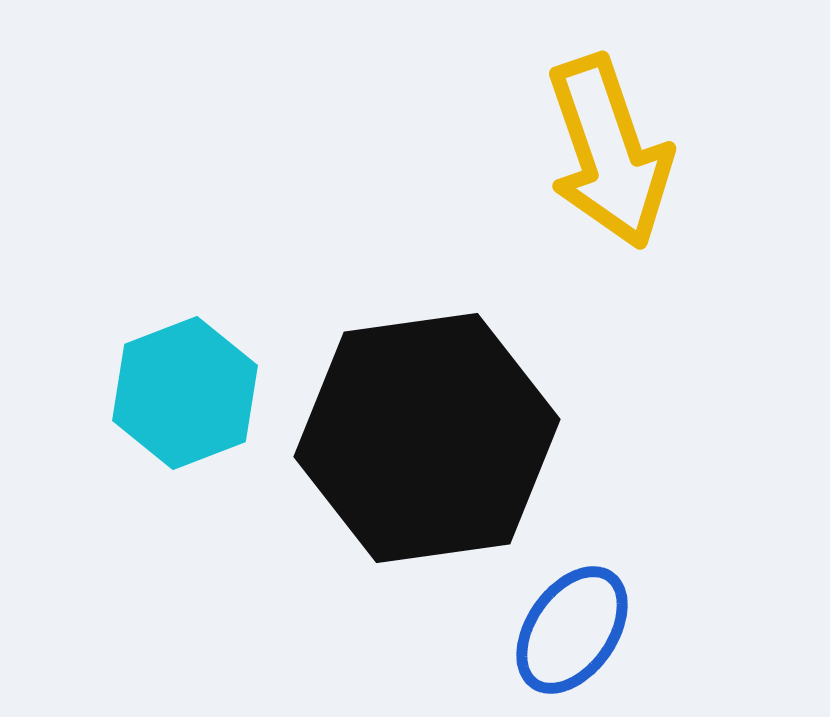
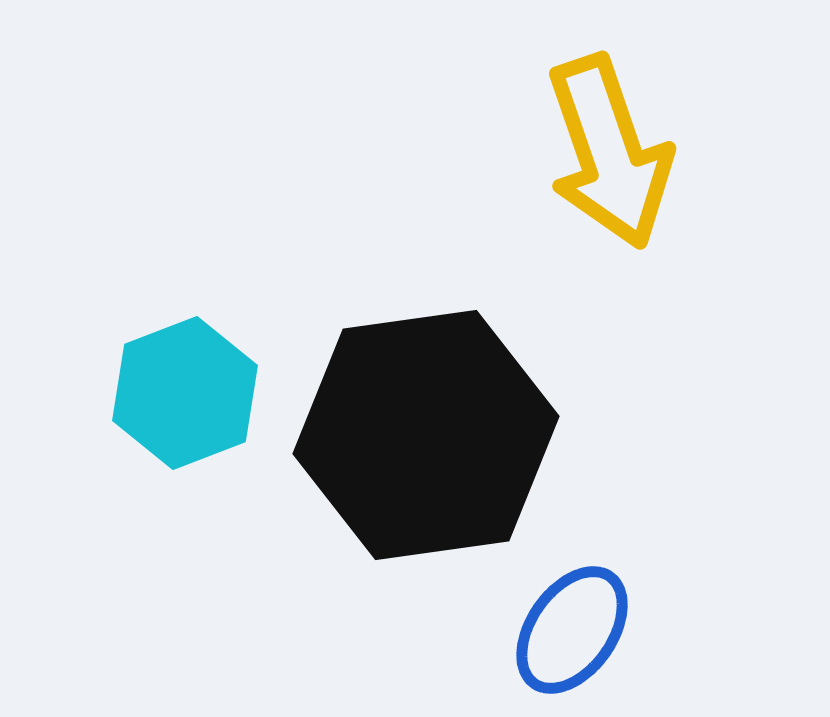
black hexagon: moved 1 px left, 3 px up
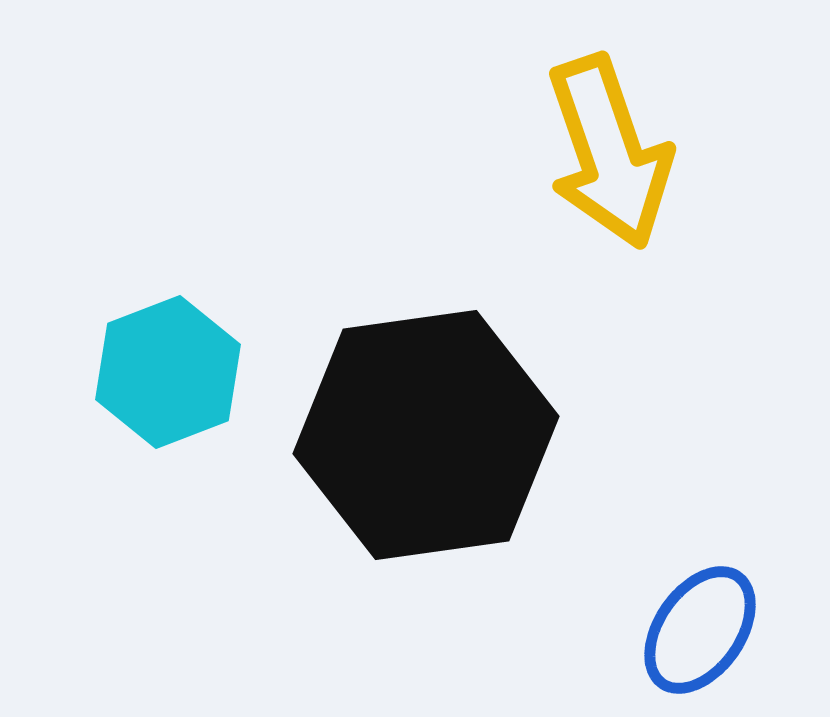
cyan hexagon: moved 17 px left, 21 px up
blue ellipse: moved 128 px right
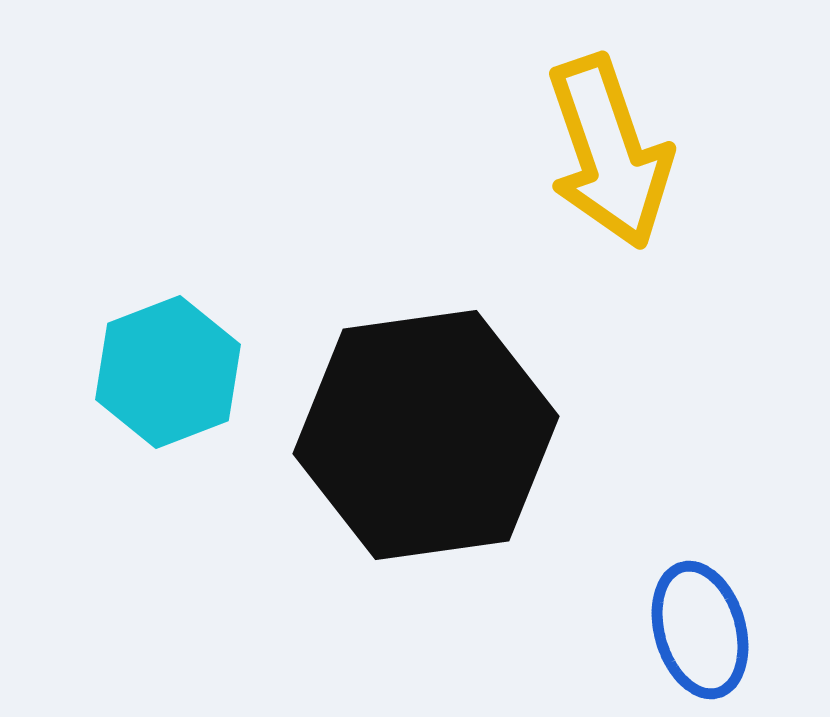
blue ellipse: rotated 51 degrees counterclockwise
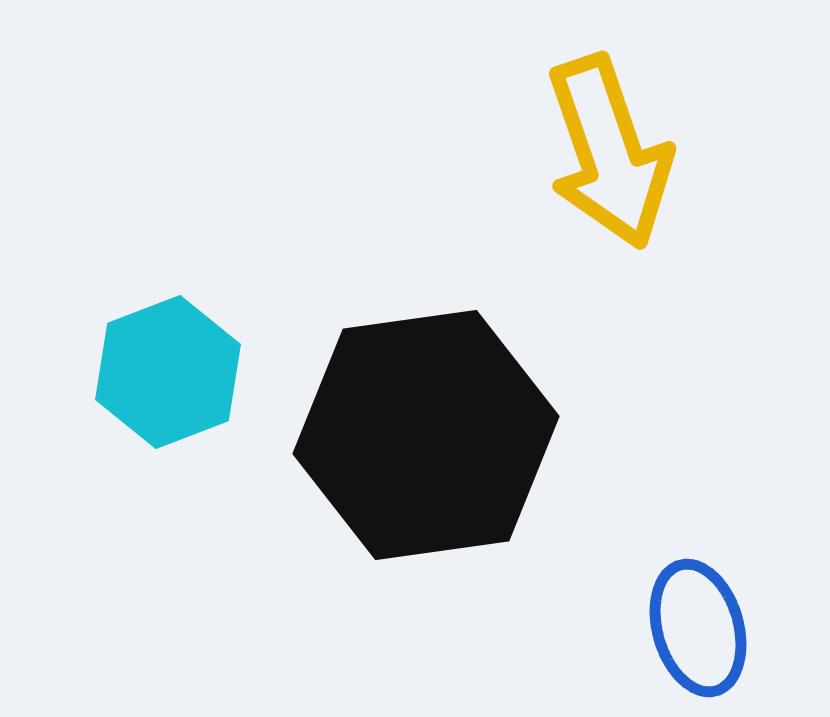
blue ellipse: moved 2 px left, 2 px up
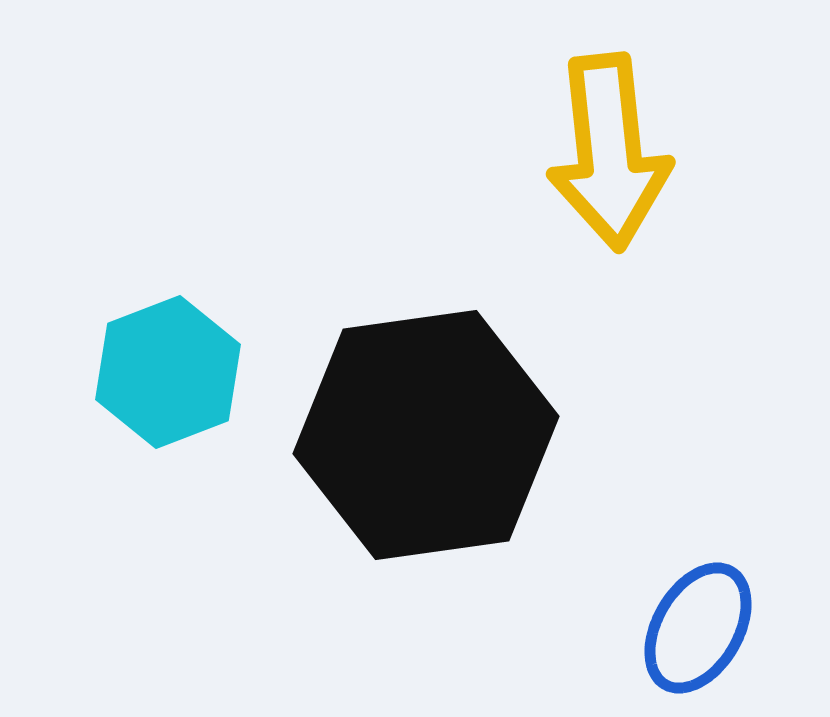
yellow arrow: rotated 13 degrees clockwise
blue ellipse: rotated 46 degrees clockwise
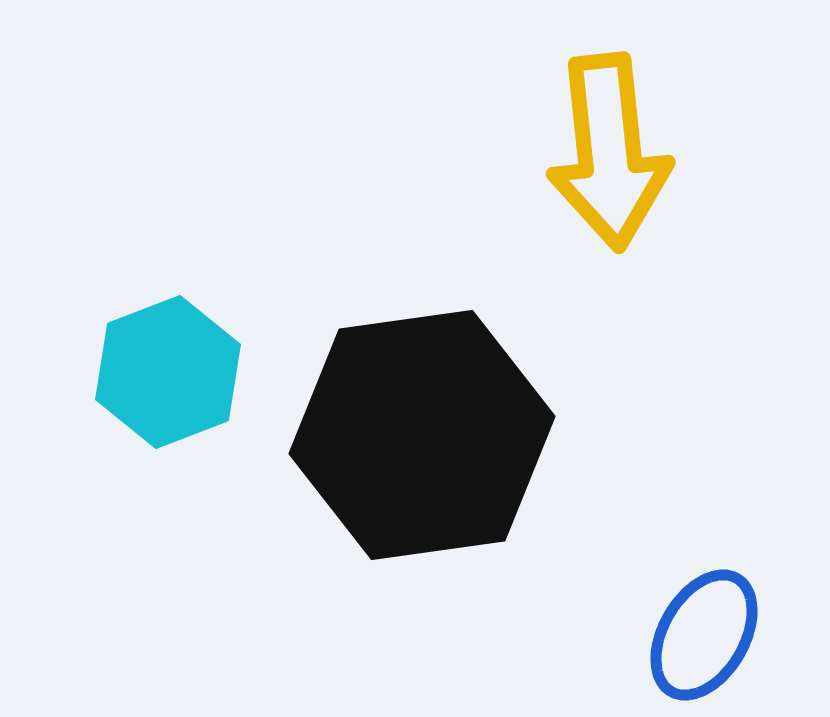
black hexagon: moved 4 px left
blue ellipse: moved 6 px right, 7 px down
